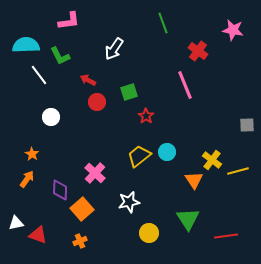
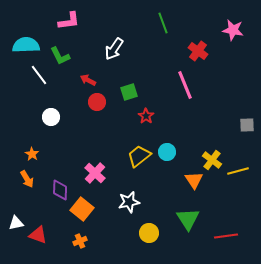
orange arrow: rotated 114 degrees clockwise
orange square: rotated 10 degrees counterclockwise
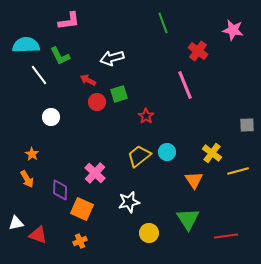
white arrow: moved 2 px left, 9 px down; rotated 40 degrees clockwise
green square: moved 10 px left, 2 px down
yellow cross: moved 7 px up
orange square: rotated 15 degrees counterclockwise
